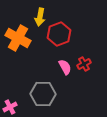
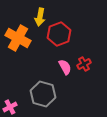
gray hexagon: rotated 15 degrees clockwise
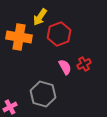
yellow arrow: rotated 24 degrees clockwise
orange cross: moved 1 px right, 1 px up; rotated 20 degrees counterclockwise
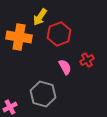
red cross: moved 3 px right, 4 px up
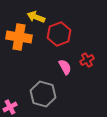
yellow arrow: moved 4 px left; rotated 78 degrees clockwise
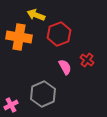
yellow arrow: moved 2 px up
red cross: rotated 24 degrees counterclockwise
gray hexagon: rotated 20 degrees clockwise
pink cross: moved 1 px right, 2 px up
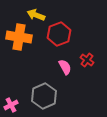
gray hexagon: moved 1 px right, 2 px down
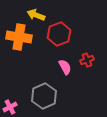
red cross: rotated 32 degrees clockwise
pink cross: moved 1 px left, 2 px down
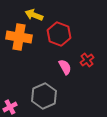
yellow arrow: moved 2 px left
red hexagon: rotated 20 degrees counterclockwise
red cross: rotated 16 degrees counterclockwise
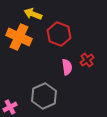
yellow arrow: moved 1 px left, 1 px up
orange cross: rotated 15 degrees clockwise
pink semicircle: moved 2 px right; rotated 21 degrees clockwise
